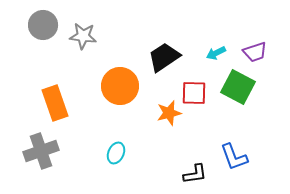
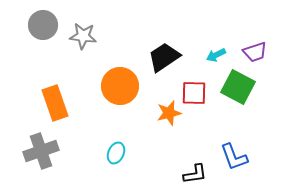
cyan arrow: moved 2 px down
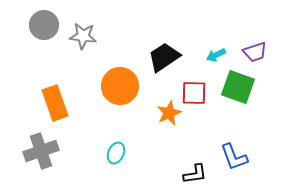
gray circle: moved 1 px right
green square: rotated 8 degrees counterclockwise
orange star: rotated 10 degrees counterclockwise
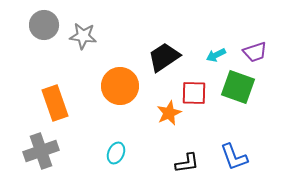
black L-shape: moved 8 px left, 11 px up
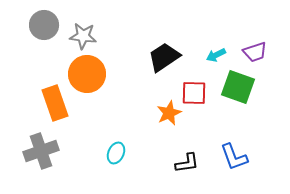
orange circle: moved 33 px left, 12 px up
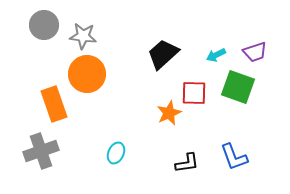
black trapezoid: moved 1 px left, 3 px up; rotated 8 degrees counterclockwise
orange rectangle: moved 1 px left, 1 px down
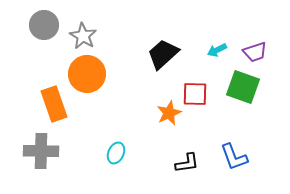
gray star: rotated 24 degrees clockwise
cyan arrow: moved 1 px right, 5 px up
green square: moved 5 px right
red square: moved 1 px right, 1 px down
gray cross: rotated 20 degrees clockwise
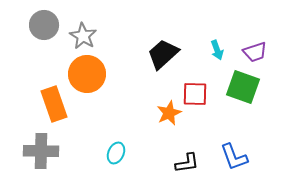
cyan arrow: rotated 84 degrees counterclockwise
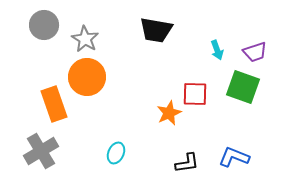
gray star: moved 2 px right, 3 px down
black trapezoid: moved 7 px left, 24 px up; rotated 128 degrees counterclockwise
orange circle: moved 3 px down
gray cross: rotated 32 degrees counterclockwise
blue L-shape: rotated 132 degrees clockwise
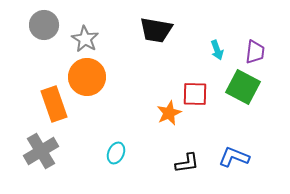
purple trapezoid: rotated 65 degrees counterclockwise
green square: rotated 8 degrees clockwise
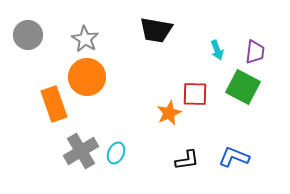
gray circle: moved 16 px left, 10 px down
gray cross: moved 40 px right
black L-shape: moved 3 px up
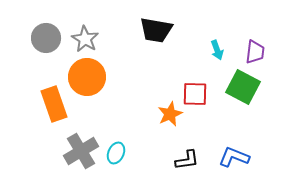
gray circle: moved 18 px right, 3 px down
orange star: moved 1 px right, 1 px down
